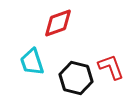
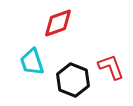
black hexagon: moved 3 px left, 2 px down; rotated 8 degrees clockwise
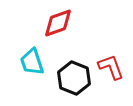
black hexagon: moved 1 px right, 2 px up
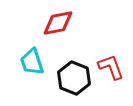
red diamond: rotated 8 degrees clockwise
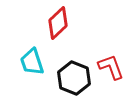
red diamond: rotated 32 degrees counterclockwise
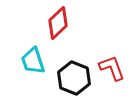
cyan trapezoid: moved 1 px right, 1 px up
red L-shape: moved 1 px right, 1 px down
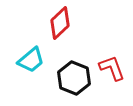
red diamond: moved 2 px right
cyan trapezoid: moved 2 px left, 1 px up; rotated 112 degrees counterclockwise
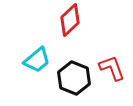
red diamond: moved 10 px right, 3 px up
cyan trapezoid: moved 6 px right
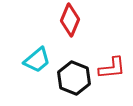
red diamond: rotated 24 degrees counterclockwise
red L-shape: rotated 104 degrees clockwise
